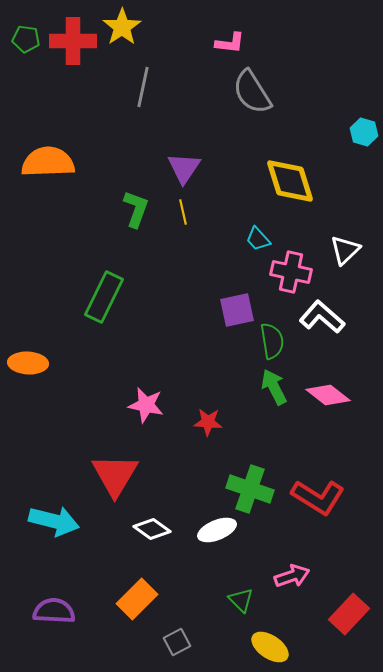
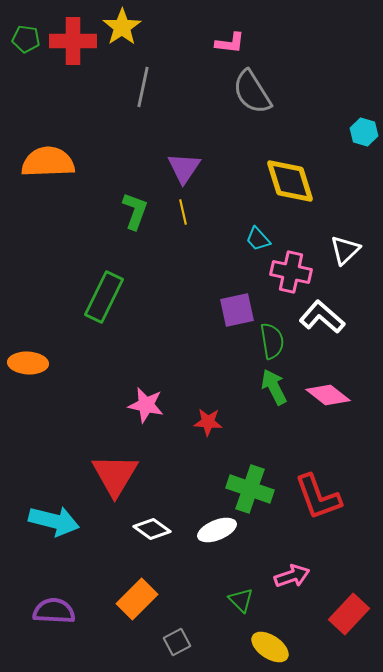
green L-shape: moved 1 px left, 2 px down
red L-shape: rotated 38 degrees clockwise
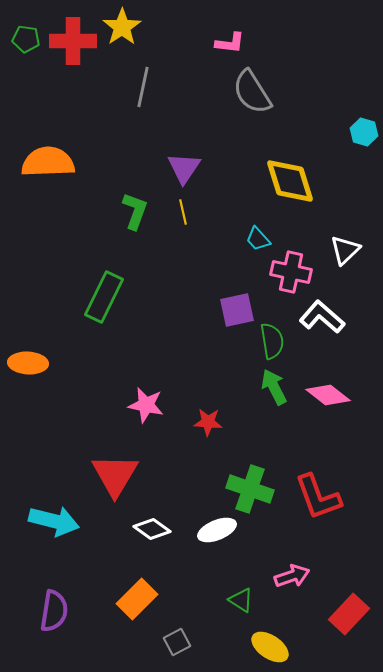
green triangle: rotated 12 degrees counterclockwise
purple semicircle: rotated 96 degrees clockwise
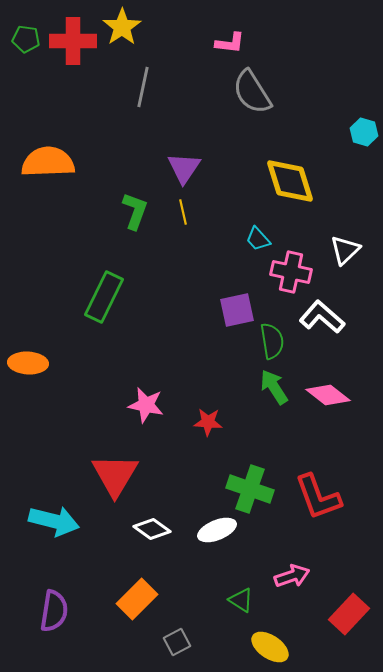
green arrow: rotated 6 degrees counterclockwise
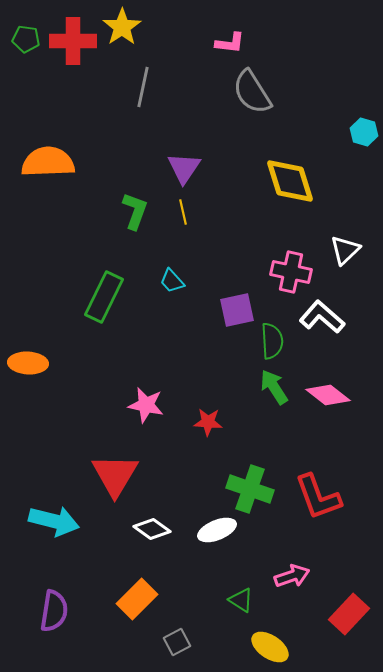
cyan trapezoid: moved 86 px left, 42 px down
green semicircle: rotated 6 degrees clockwise
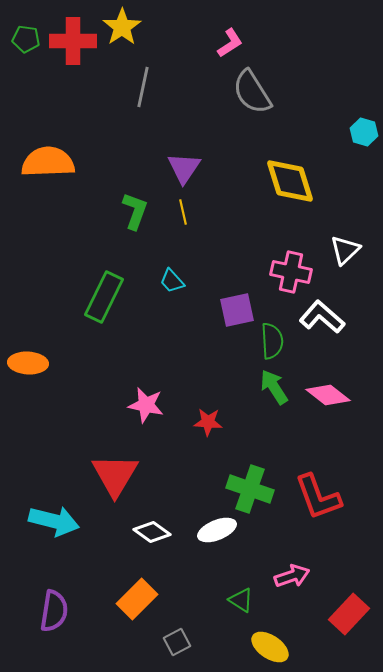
pink L-shape: rotated 40 degrees counterclockwise
white diamond: moved 3 px down
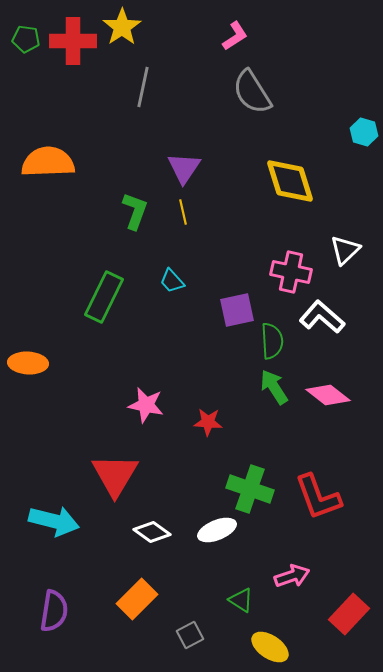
pink L-shape: moved 5 px right, 7 px up
gray square: moved 13 px right, 7 px up
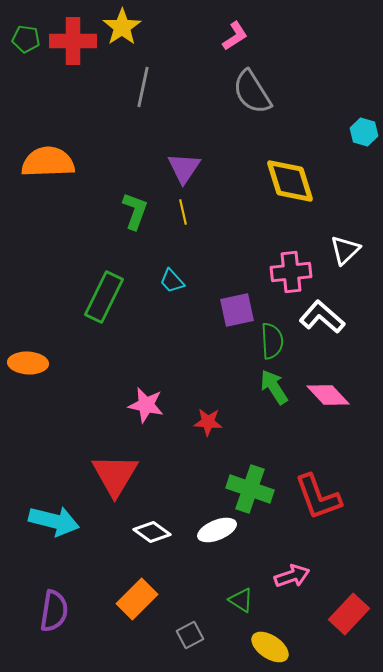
pink cross: rotated 18 degrees counterclockwise
pink diamond: rotated 9 degrees clockwise
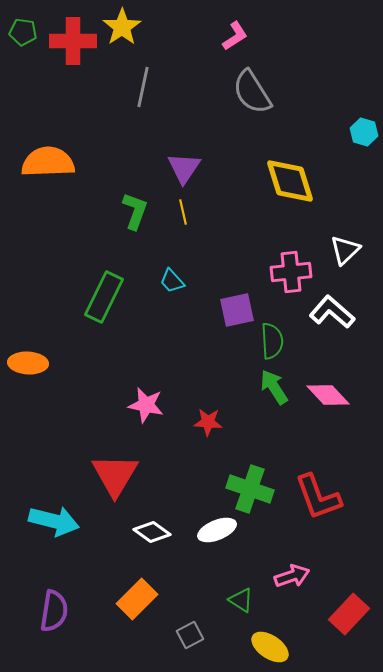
green pentagon: moved 3 px left, 7 px up
white L-shape: moved 10 px right, 5 px up
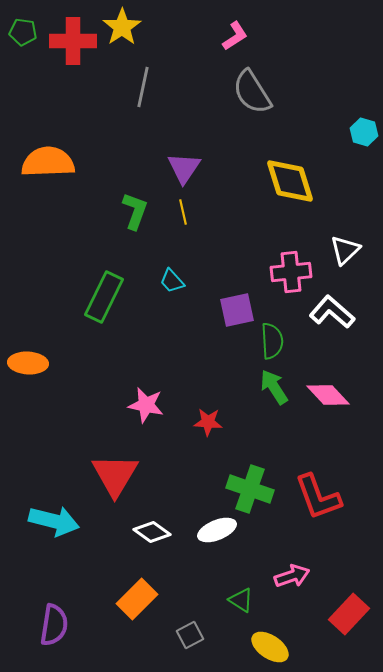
purple semicircle: moved 14 px down
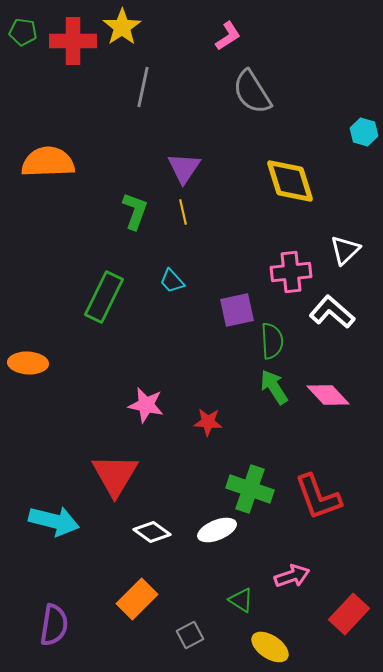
pink L-shape: moved 7 px left
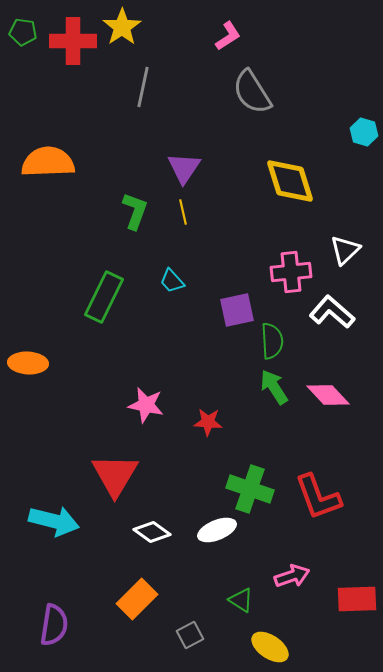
red rectangle: moved 8 px right, 15 px up; rotated 45 degrees clockwise
